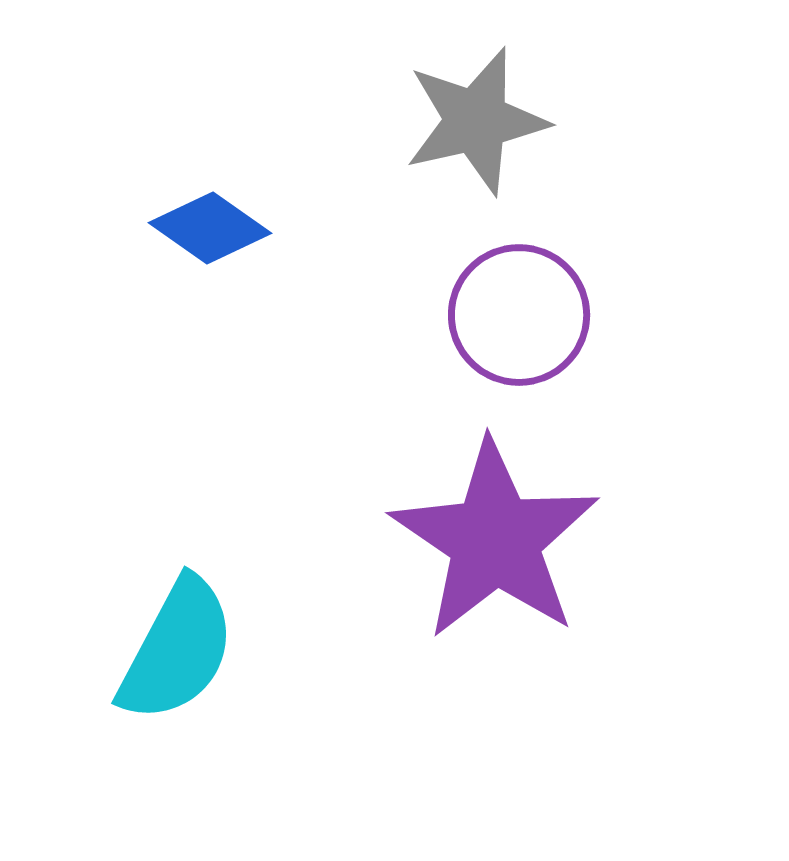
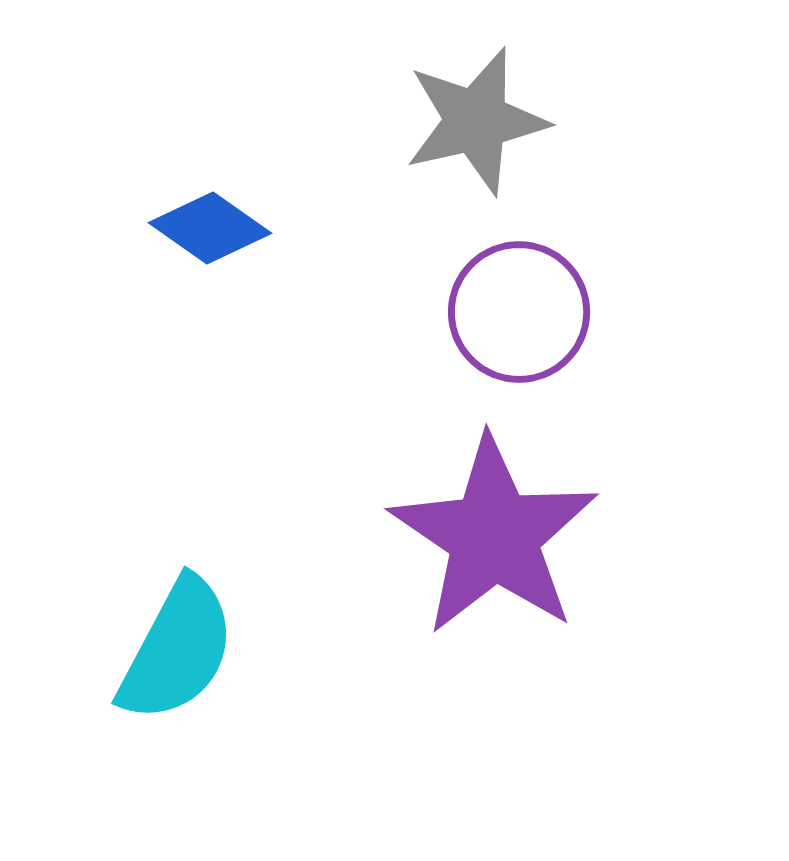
purple circle: moved 3 px up
purple star: moved 1 px left, 4 px up
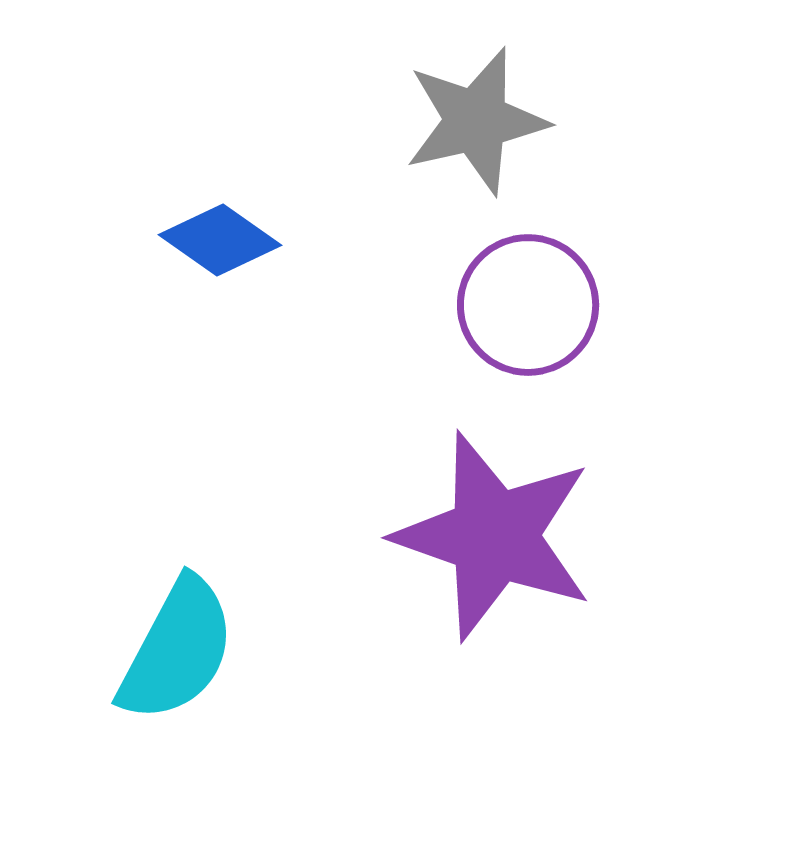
blue diamond: moved 10 px right, 12 px down
purple circle: moved 9 px right, 7 px up
purple star: rotated 15 degrees counterclockwise
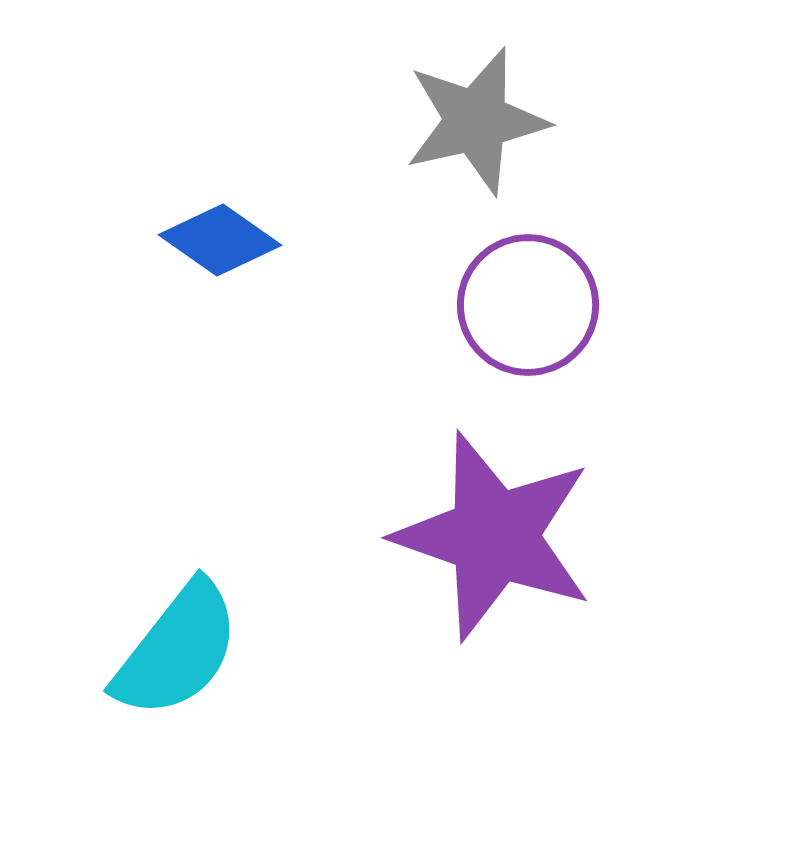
cyan semicircle: rotated 10 degrees clockwise
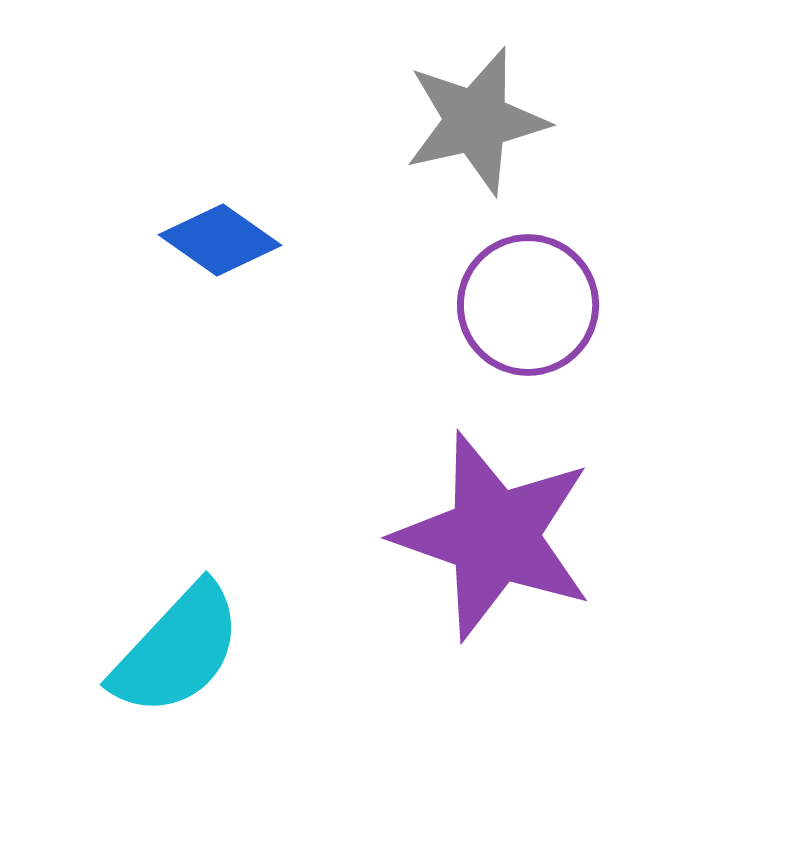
cyan semicircle: rotated 5 degrees clockwise
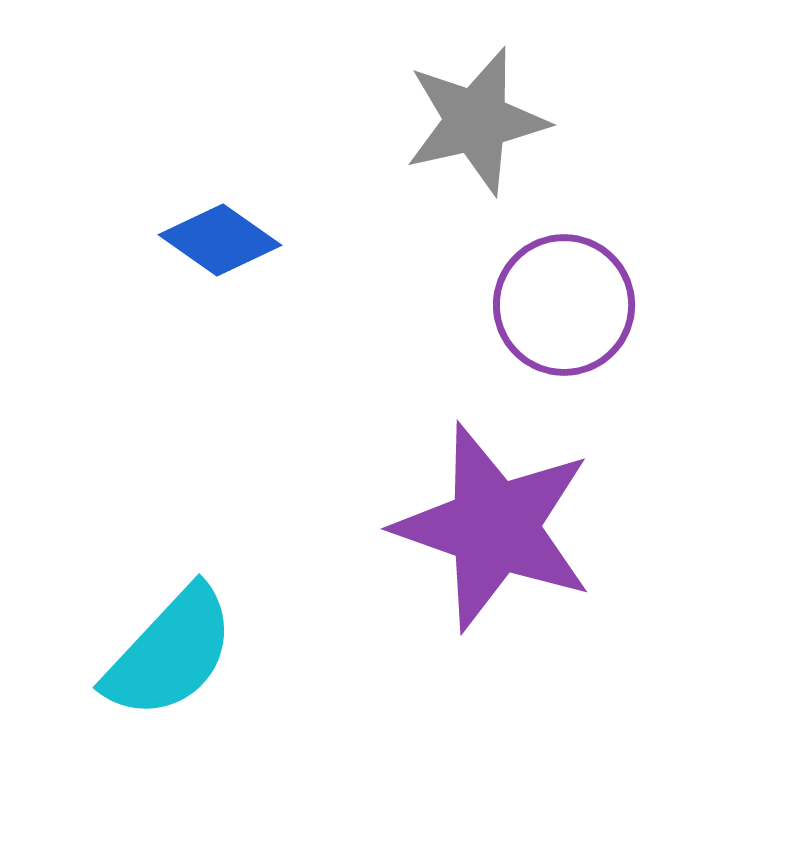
purple circle: moved 36 px right
purple star: moved 9 px up
cyan semicircle: moved 7 px left, 3 px down
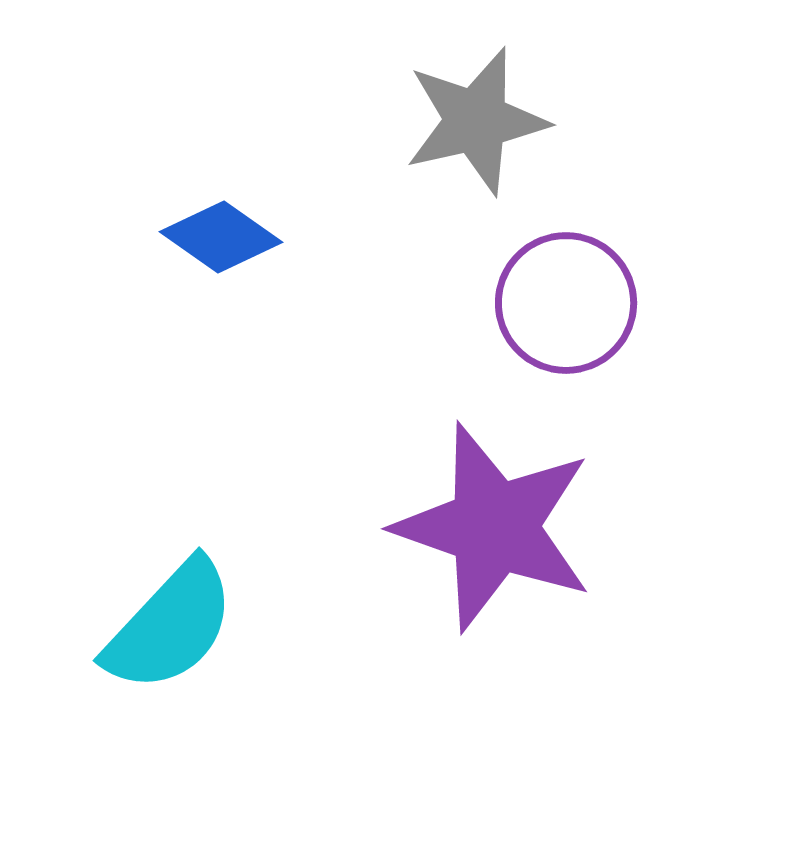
blue diamond: moved 1 px right, 3 px up
purple circle: moved 2 px right, 2 px up
cyan semicircle: moved 27 px up
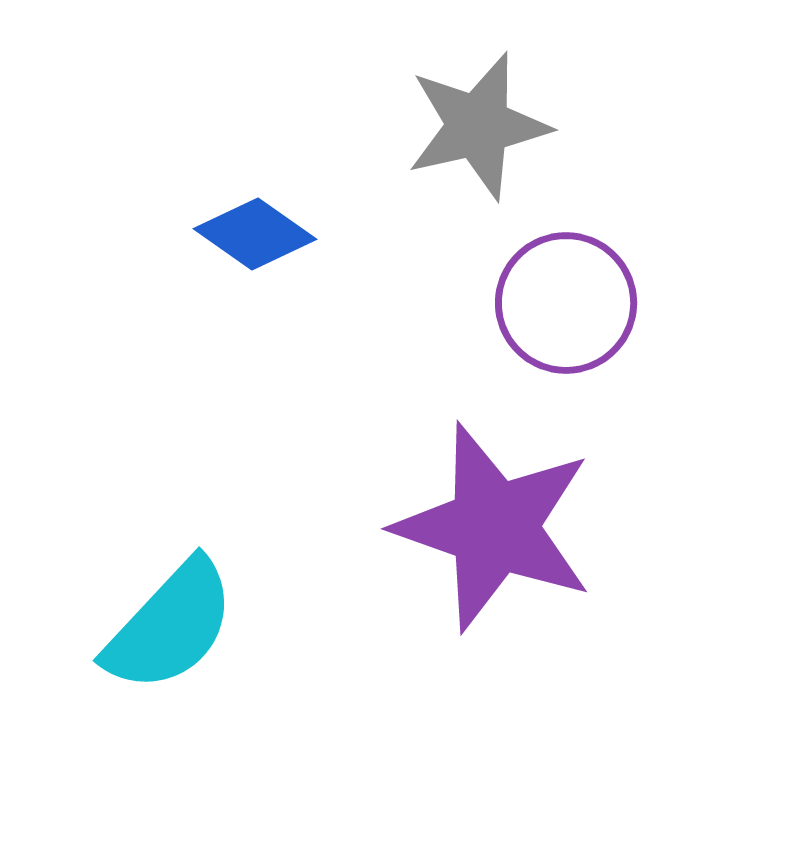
gray star: moved 2 px right, 5 px down
blue diamond: moved 34 px right, 3 px up
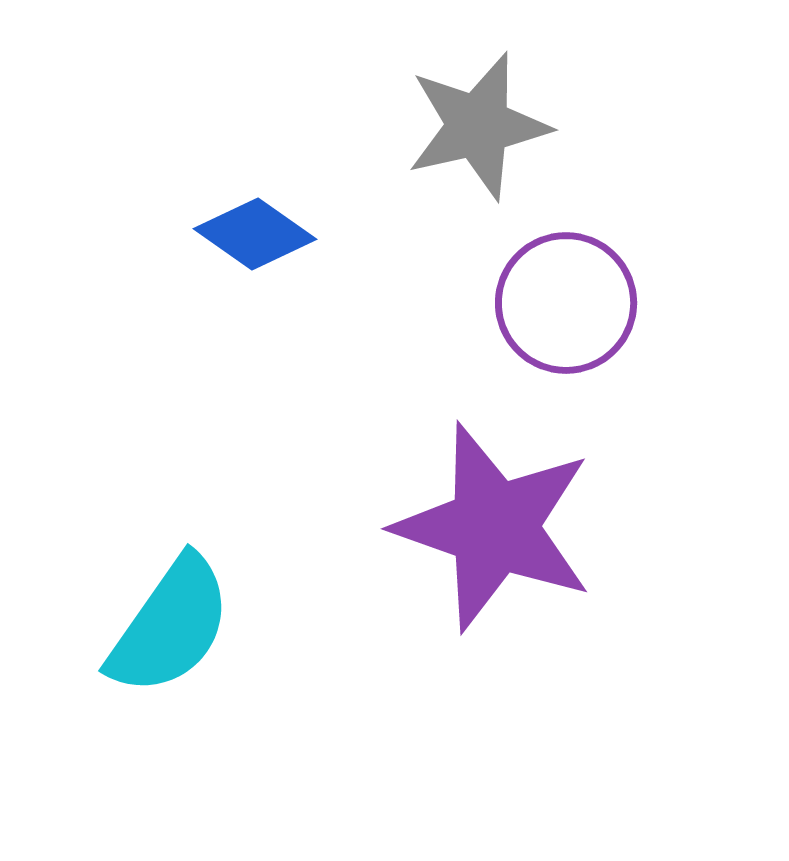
cyan semicircle: rotated 8 degrees counterclockwise
